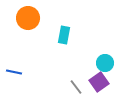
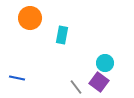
orange circle: moved 2 px right
cyan rectangle: moved 2 px left
blue line: moved 3 px right, 6 px down
purple square: rotated 18 degrees counterclockwise
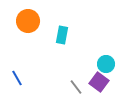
orange circle: moved 2 px left, 3 px down
cyan circle: moved 1 px right, 1 px down
blue line: rotated 49 degrees clockwise
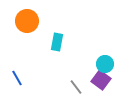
orange circle: moved 1 px left
cyan rectangle: moved 5 px left, 7 px down
cyan circle: moved 1 px left
purple square: moved 2 px right, 2 px up
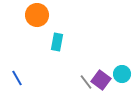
orange circle: moved 10 px right, 6 px up
cyan circle: moved 17 px right, 10 px down
gray line: moved 10 px right, 5 px up
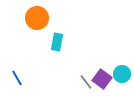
orange circle: moved 3 px down
purple square: moved 1 px right, 1 px up
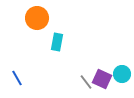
purple square: rotated 12 degrees counterclockwise
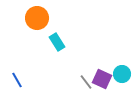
cyan rectangle: rotated 42 degrees counterclockwise
blue line: moved 2 px down
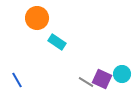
cyan rectangle: rotated 24 degrees counterclockwise
gray line: rotated 21 degrees counterclockwise
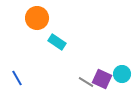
blue line: moved 2 px up
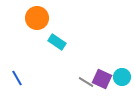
cyan circle: moved 3 px down
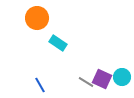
cyan rectangle: moved 1 px right, 1 px down
blue line: moved 23 px right, 7 px down
